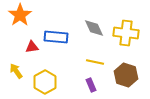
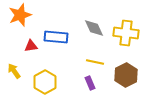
orange star: rotated 15 degrees clockwise
red triangle: moved 1 px left, 1 px up
yellow arrow: moved 2 px left
brown hexagon: rotated 15 degrees clockwise
purple rectangle: moved 1 px left, 2 px up
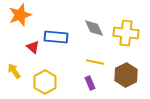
red triangle: moved 2 px right, 1 px down; rotated 48 degrees clockwise
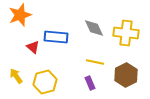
yellow arrow: moved 2 px right, 5 px down
yellow hexagon: rotated 15 degrees clockwise
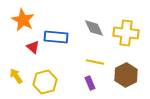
orange star: moved 3 px right, 5 px down; rotated 25 degrees counterclockwise
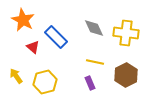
blue rectangle: rotated 40 degrees clockwise
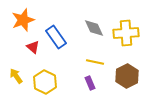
orange star: rotated 25 degrees clockwise
yellow cross: rotated 10 degrees counterclockwise
blue rectangle: rotated 10 degrees clockwise
brown hexagon: moved 1 px right, 1 px down
yellow hexagon: rotated 20 degrees counterclockwise
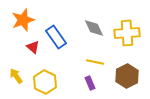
yellow cross: moved 1 px right
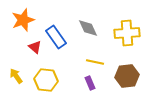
gray diamond: moved 6 px left
red triangle: moved 2 px right
brown hexagon: rotated 20 degrees clockwise
yellow hexagon: moved 1 px right, 2 px up; rotated 20 degrees counterclockwise
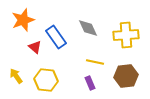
yellow cross: moved 1 px left, 2 px down
brown hexagon: moved 1 px left
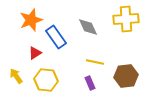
orange star: moved 8 px right
gray diamond: moved 1 px up
yellow cross: moved 16 px up
red triangle: moved 6 px down; rotated 48 degrees clockwise
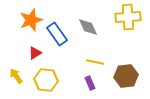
yellow cross: moved 2 px right, 2 px up
blue rectangle: moved 1 px right, 3 px up
